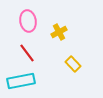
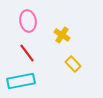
yellow cross: moved 3 px right, 3 px down; rotated 28 degrees counterclockwise
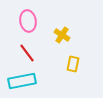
yellow rectangle: rotated 56 degrees clockwise
cyan rectangle: moved 1 px right
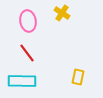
yellow cross: moved 22 px up
yellow rectangle: moved 5 px right, 13 px down
cyan rectangle: rotated 12 degrees clockwise
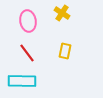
yellow rectangle: moved 13 px left, 26 px up
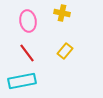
yellow cross: rotated 21 degrees counterclockwise
yellow rectangle: rotated 28 degrees clockwise
cyan rectangle: rotated 12 degrees counterclockwise
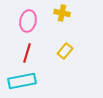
pink ellipse: rotated 20 degrees clockwise
red line: rotated 54 degrees clockwise
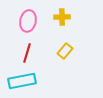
yellow cross: moved 4 px down; rotated 14 degrees counterclockwise
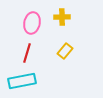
pink ellipse: moved 4 px right, 2 px down
